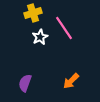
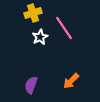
purple semicircle: moved 6 px right, 2 px down
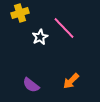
yellow cross: moved 13 px left
pink line: rotated 10 degrees counterclockwise
purple semicircle: rotated 72 degrees counterclockwise
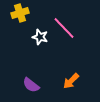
white star: rotated 28 degrees counterclockwise
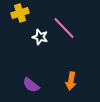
orange arrow: rotated 36 degrees counterclockwise
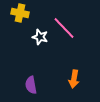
yellow cross: rotated 30 degrees clockwise
orange arrow: moved 3 px right, 2 px up
purple semicircle: rotated 42 degrees clockwise
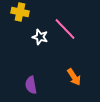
yellow cross: moved 1 px up
pink line: moved 1 px right, 1 px down
orange arrow: moved 2 px up; rotated 42 degrees counterclockwise
